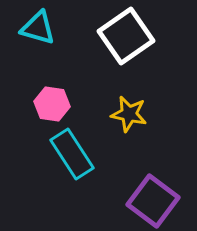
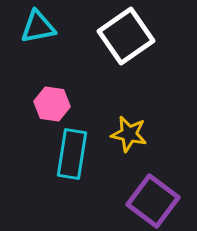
cyan triangle: moved 1 px up; rotated 27 degrees counterclockwise
yellow star: moved 20 px down
cyan rectangle: rotated 42 degrees clockwise
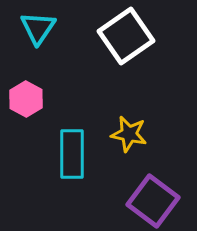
cyan triangle: moved 1 px down; rotated 45 degrees counterclockwise
pink hexagon: moved 26 px left, 5 px up; rotated 20 degrees clockwise
cyan rectangle: rotated 9 degrees counterclockwise
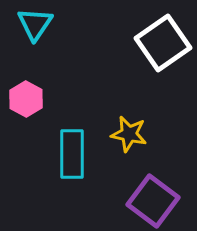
cyan triangle: moved 3 px left, 4 px up
white square: moved 37 px right, 7 px down
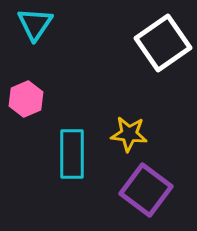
pink hexagon: rotated 8 degrees clockwise
yellow star: rotated 6 degrees counterclockwise
purple square: moved 7 px left, 11 px up
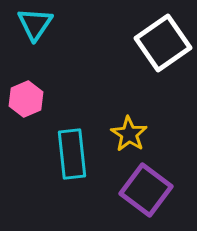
yellow star: rotated 27 degrees clockwise
cyan rectangle: rotated 6 degrees counterclockwise
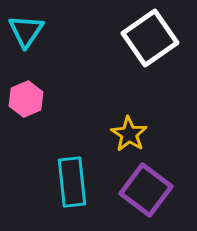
cyan triangle: moved 9 px left, 7 px down
white square: moved 13 px left, 5 px up
cyan rectangle: moved 28 px down
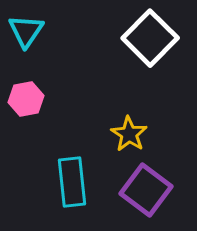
white square: rotated 10 degrees counterclockwise
pink hexagon: rotated 12 degrees clockwise
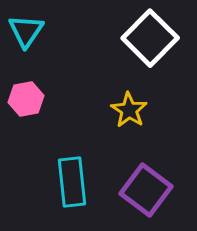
yellow star: moved 24 px up
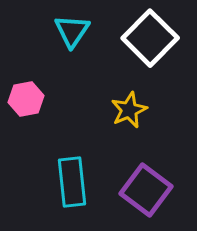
cyan triangle: moved 46 px right
yellow star: rotated 15 degrees clockwise
